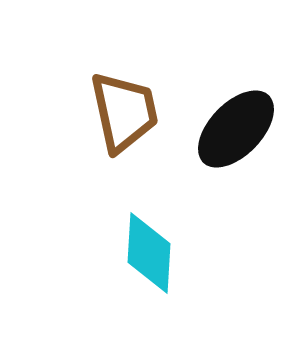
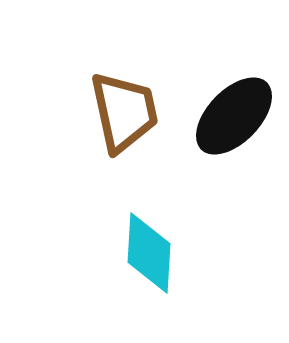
black ellipse: moved 2 px left, 13 px up
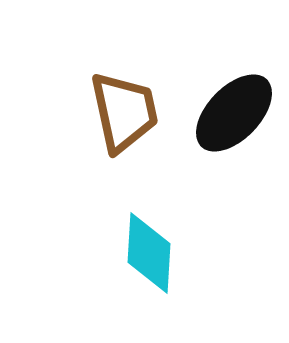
black ellipse: moved 3 px up
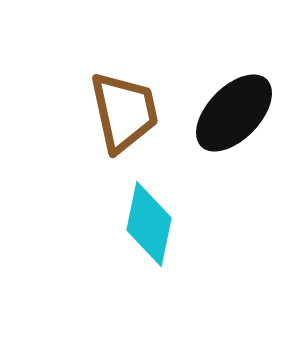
cyan diamond: moved 29 px up; rotated 8 degrees clockwise
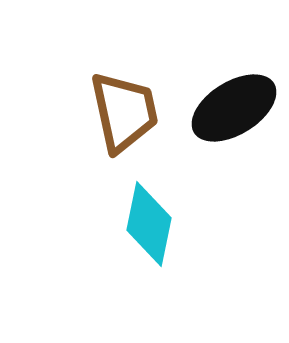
black ellipse: moved 5 px up; rotated 14 degrees clockwise
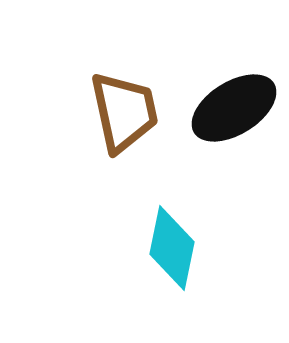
cyan diamond: moved 23 px right, 24 px down
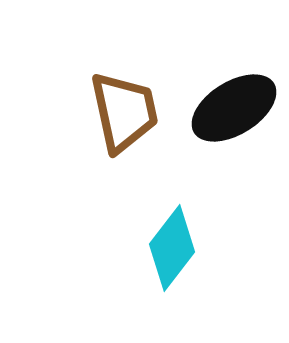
cyan diamond: rotated 26 degrees clockwise
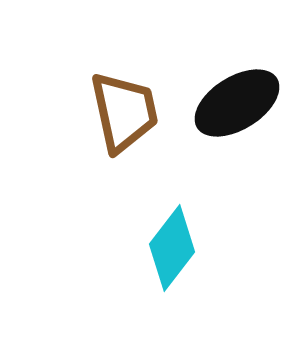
black ellipse: moved 3 px right, 5 px up
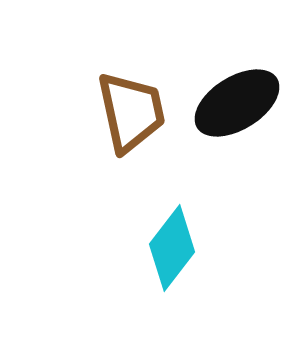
brown trapezoid: moved 7 px right
